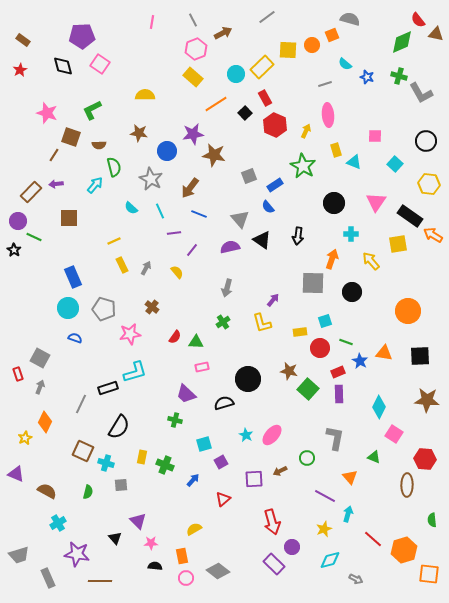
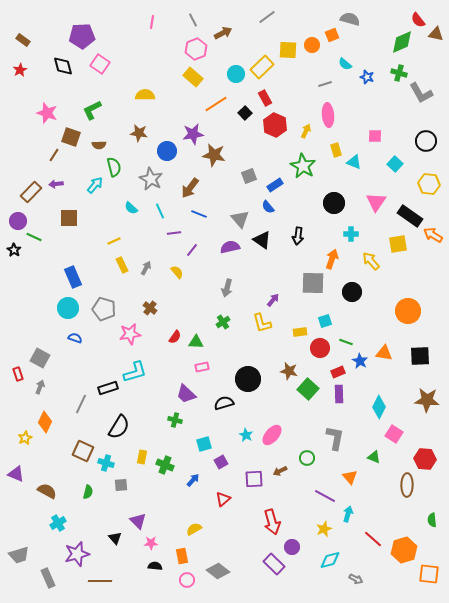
green cross at (399, 76): moved 3 px up
brown cross at (152, 307): moved 2 px left, 1 px down
purple star at (77, 554): rotated 25 degrees counterclockwise
pink circle at (186, 578): moved 1 px right, 2 px down
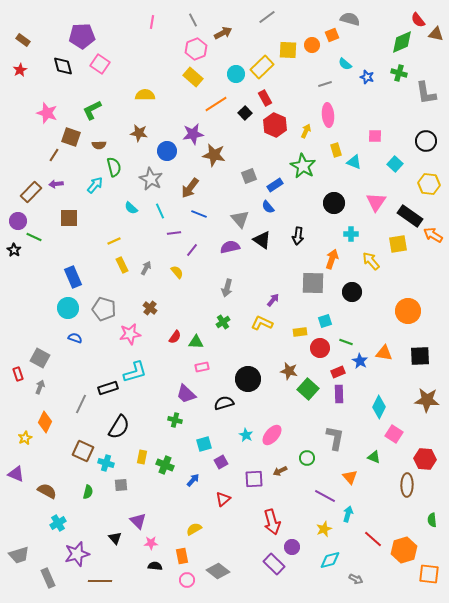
gray L-shape at (421, 93): moved 5 px right; rotated 20 degrees clockwise
yellow L-shape at (262, 323): rotated 130 degrees clockwise
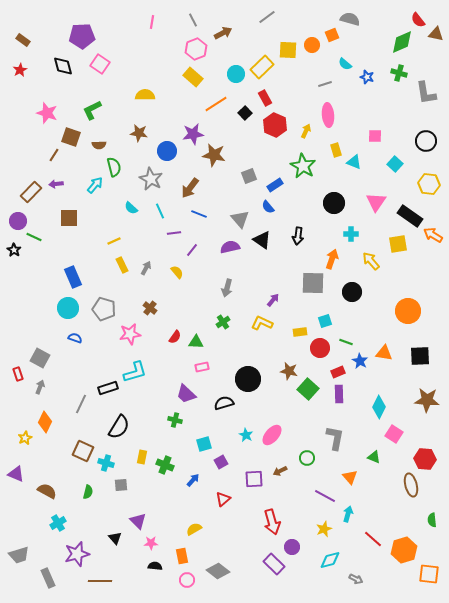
brown ellipse at (407, 485): moved 4 px right; rotated 15 degrees counterclockwise
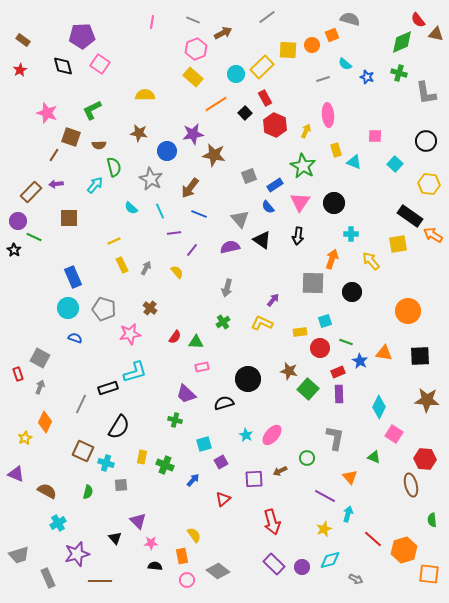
gray line at (193, 20): rotated 40 degrees counterclockwise
gray line at (325, 84): moved 2 px left, 5 px up
pink triangle at (376, 202): moved 76 px left
yellow semicircle at (194, 529): moved 6 px down; rotated 84 degrees clockwise
purple circle at (292, 547): moved 10 px right, 20 px down
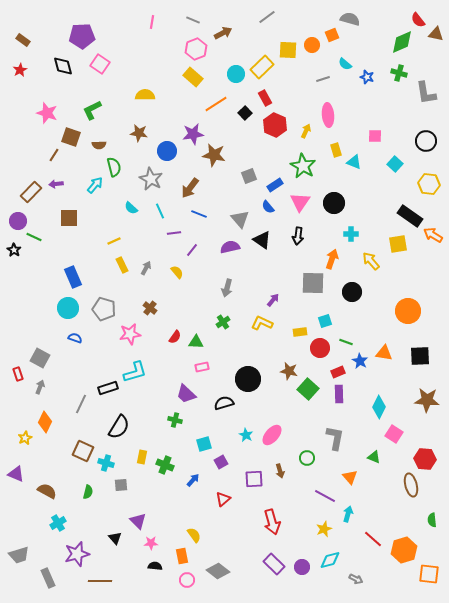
brown arrow at (280, 471): rotated 80 degrees counterclockwise
